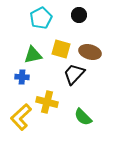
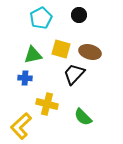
blue cross: moved 3 px right, 1 px down
yellow cross: moved 2 px down
yellow L-shape: moved 9 px down
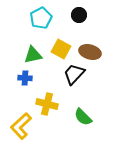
yellow square: rotated 12 degrees clockwise
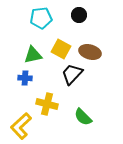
cyan pentagon: rotated 20 degrees clockwise
black trapezoid: moved 2 px left
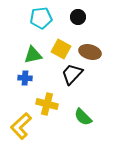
black circle: moved 1 px left, 2 px down
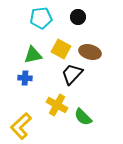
yellow cross: moved 10 px right, 1 px down; rotated 15 degrees clockwise
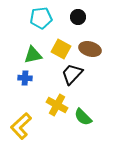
brown ellipse: moved 3 px up
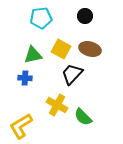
black circle: moved 7 px right, 1 px up
yellow L-shape: rotated 12 degrees clockwise
